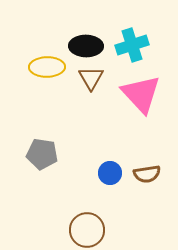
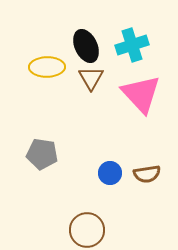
black ellipse: rotated 64 degrees clockwise
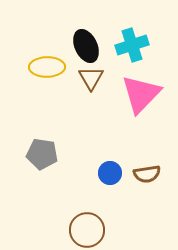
pink triangle: rotated 27 degrees clockwise
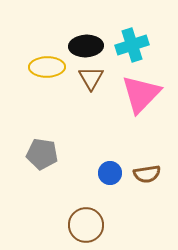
black ellipse: rotated 68 degrees counterclockwise
brown circle: moved 1 px left, 5 px up
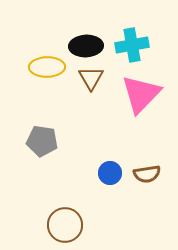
cyan cross: rotated 8 degrees clockwise
gray pentagon: moved 13 px up
brown circle: moved 21 px left
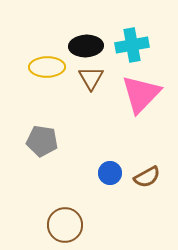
brown semicircle: moved 3 px down; rotated 20 degrees counterclockwise
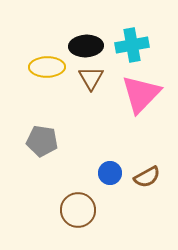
brown circle: moved 13 px right, 15 px up
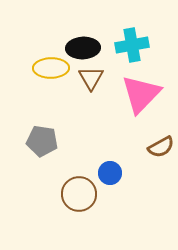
black ellipse: moved 3 px left, 2 px down
yellow ellipse: moved 4 px right, 1 px down
brown semicircle: moved 14 px right, 30 px up
brown circle: moved 1 px right, 16 px up
